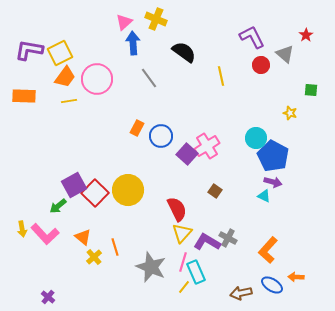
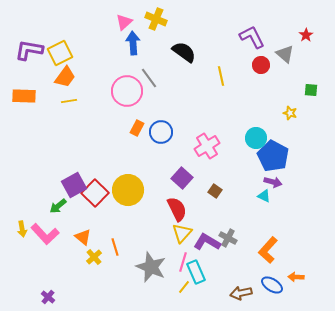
pink circle at (97, 79): moved 30 px right, 12 px down
blue circle at (161, 136): moved 4 px up
purple square at (187, 154): moved 5 px left, 24 px down
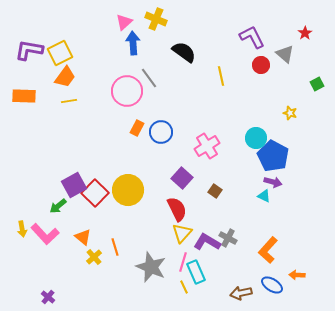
red star at (306, 35): moved 1 px left, 2 px up
green square at (311, 90): moved 6 px right, 6 px up; rotated 32 degrees counterclockwise
orange arrow at (296, 277): moved 1 px right, 2 px up
yellow line at (184, 287): rotated 64 degrees counterclockwise
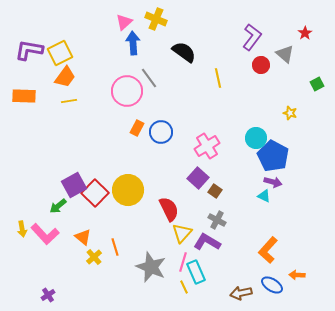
purple L-shape at (252, 37): rotated 64 degrees clockwise
yellow line at (221, 76): moved 3 px left, 2 px down
purple square at (182, 178): moved 16 px right
red semicircle at (177, 209): moved 8 px left
gray cross at (228, 238): moved 11 px left, 18 px up
purple cross at (48, 297): moved 2 px up; rotated 16 degrees clockwise
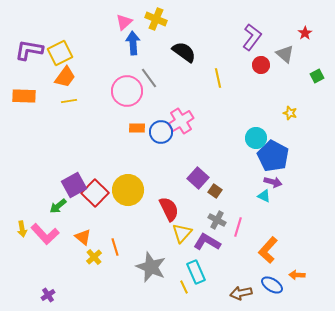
green square at (317, 84): moved 8 px up
orange rectangle at (137, 128): rotated 63 degrees clockwise
pink cross at (207, 146): moved 26 px left, 25 px up
pink line at (183, 262): moved 55 px right, 35 px up
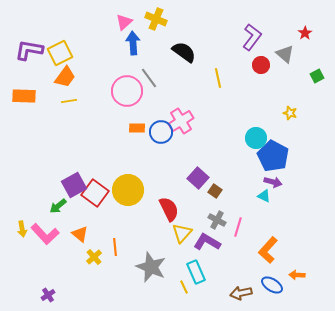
red square at (95, 193): rotated 8 degrees counterclockwise
orange triangle at (83, 237): moved 3 px left, 3 px up
orange line at (115, 247): rotated 12 degrees clockwise
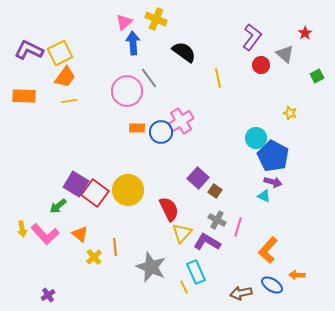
purple L-shape at (29, 50): rotated 16 degrees clockwise
purple square at (74, 185): moved 2 px right, 1 px up; rotated 30 degrees counterclockwise
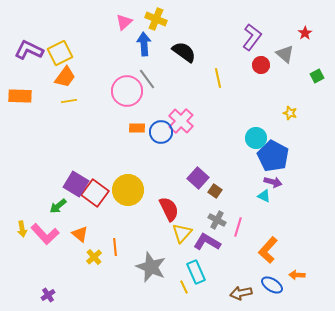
blue arrow at (133, 43): moved 11 px right, 1 px down
gray line at (149, 78): moved 2 px left, 1 px down
orange rectangle at (24, 96): moved 4 px left
pink cross at (181, 121): rotated 15 degrees counterclockwise
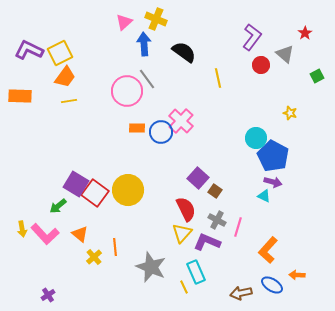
red semicircle at (169, 209): moved 17 px right
purple L-shape at (207, 242): rotated 8 degrees counterclockwise
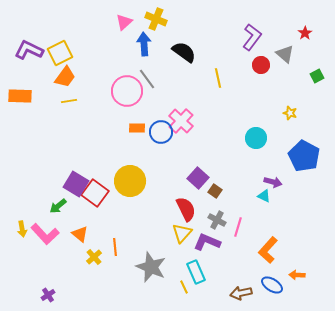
blue pentagon at (273, 156): moved 31 px right
yellow circle at (128, 190): moved 2 px right, 9 px up
